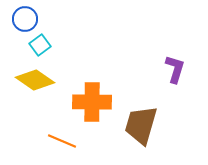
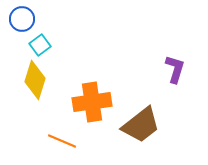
blue circle: moved 3 px left
yellow diamond: rotated 72 degrees clockwise
orange cross: rotated 9 degrees counterclockwise
brown trapezoid: rotated 144 degrees counterclockwise
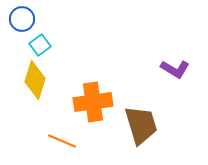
purple L-shape: rotated 104 degrees clockwise
orange cross: moved 1 px right
brown trapezoid: rotated 69 degrees counterclockwise
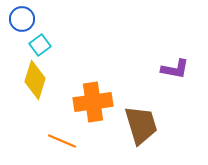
purple L-shape: rotated 20 degrees counterclockwise
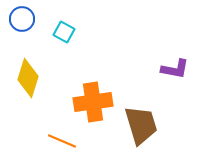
cyan square: moved 24 px right, 13 px up; rotated 25 degrees counterclockwise
yellow diamond: moved 7 px left, 2 px up
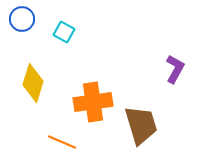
purple L-shape: rotated 72 degrees counterclockwise
yellow diamond: moved 5 px right, 5 px down
orange line: moved 1 px down
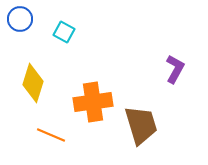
blue circle: moved 2 px left
orange line: moved 11 px left, 7 px up
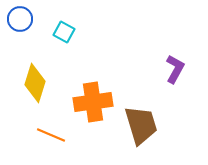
yellow diamond: moved 2 px right
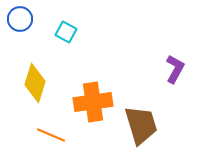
cyan square: moved 2 px right
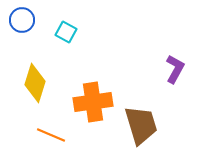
blue circle: moved 2 px right, 1 px down
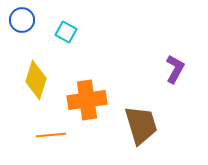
yellow diamond: moved 1 px right, 3 px up
orange cross: moved 6 px left, 2 px up
orange line: rotated 28 degrees counterclockwise
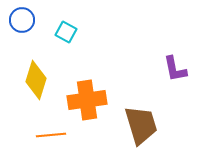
purple L-shape: rotated 140 degrees clockwise
